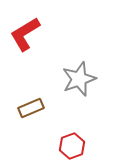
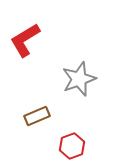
red L-shape: moved 6 px down
brown rectangle: moved 6 px right, 8 px down
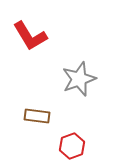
red L-shape: moved 5 px right, 4 px up; rotated 90 degrees counterclockwise
brown rectangle: rotated 30 degrees clockwise
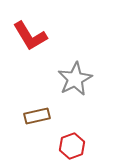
gray star: moved 4 px left; rotated 8 degrees counterclockwise
brown rectangle: rotated 20 degrees counterclockwise
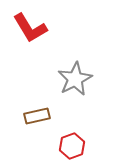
red L-shape: moved 8 px up
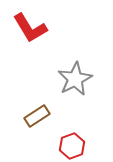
brown rectangle: rotated 20 degrees counterclockwise
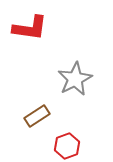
red L-shape: rotated 51 degrees counterclockwise
red hexagon: moved 5 px left
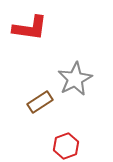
brown rectangle: moved 3 px right, 14 px up
red hexagon: moved 1 px left
